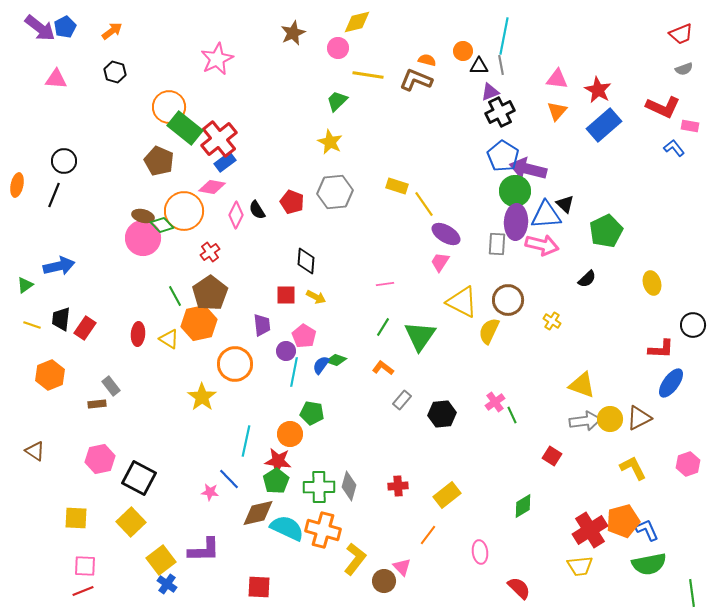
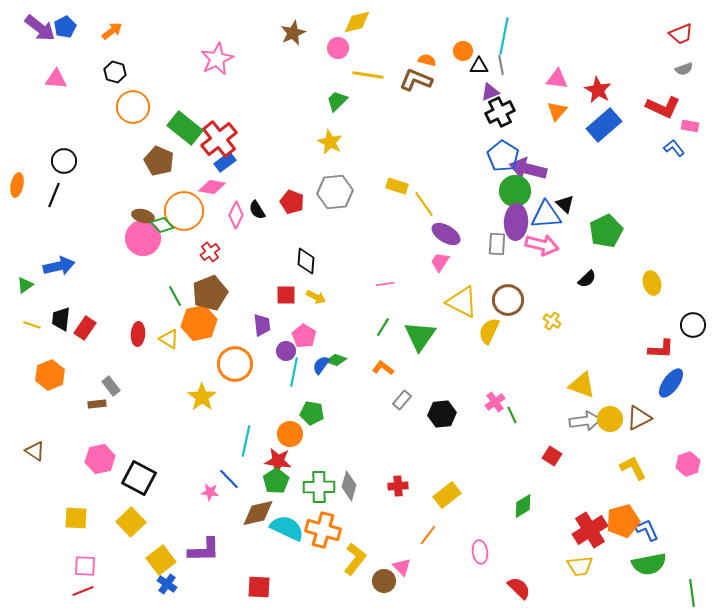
orange circle at (169, 107): moved 36 px left
brown pentagon at (210, 293): rotated 12 degrees clockwise
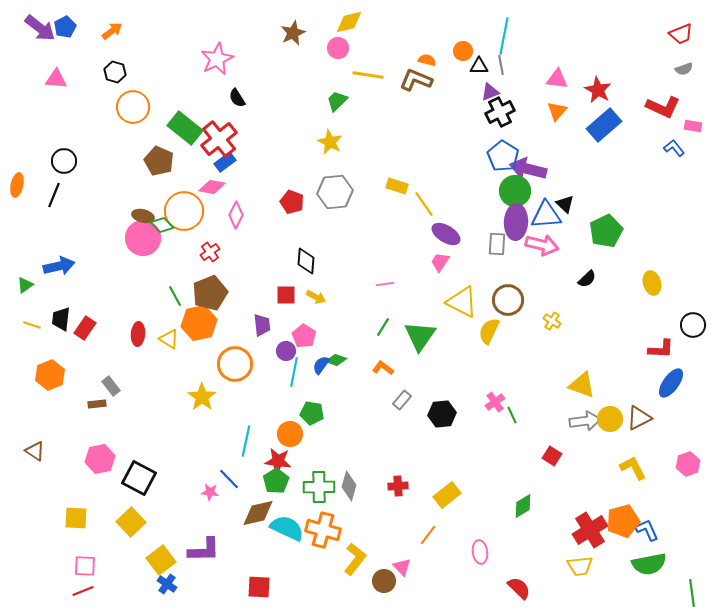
yellow diamond at (357, 22): moved 8 px left
pink rectangle at (690, 126): moved 3 px right
black semicircle at (257, 210): moved 20 px left, 112 px up
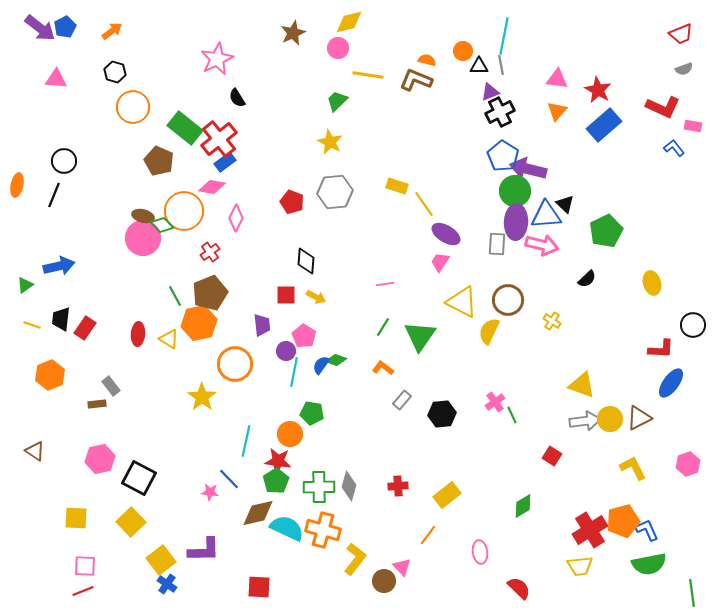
pink diamond at (236, 215): moved 3 px down
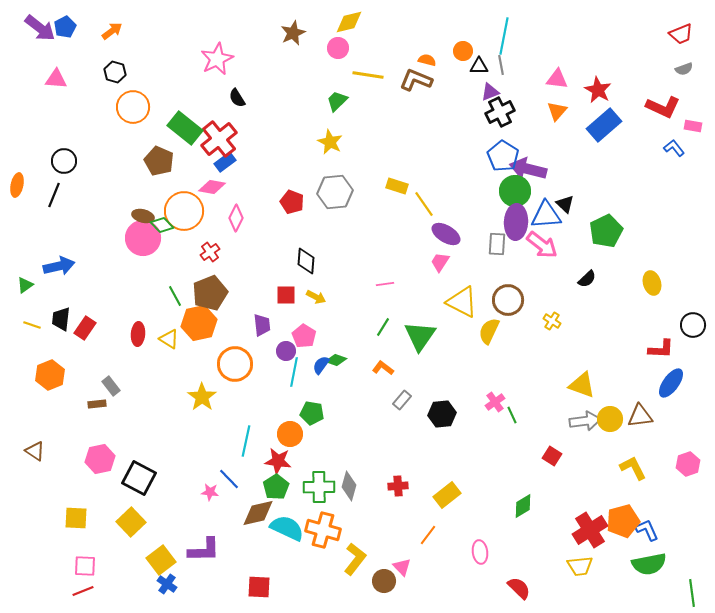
pink arrow at (542, 245): rotated 24 degrees clockwise
brown triangle at (639, 418): moved 1 px right, 2 px up; rotated 20 degrees clockwise
green pentagon at (276, 481): moved 6 px down
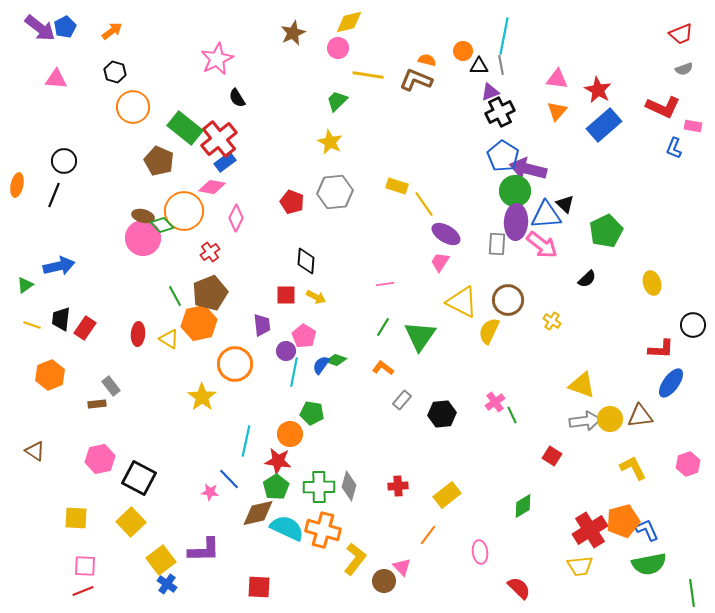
blue L-shape at (674, 148): rotated 120 degrees counterclockwise
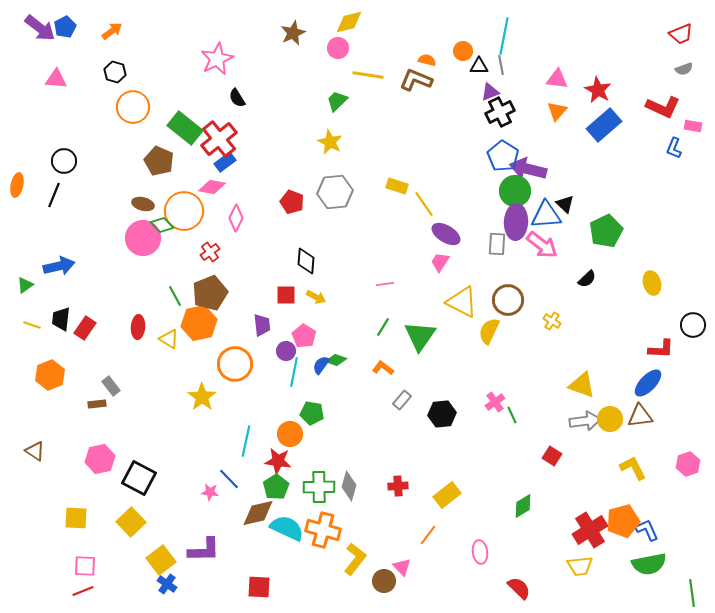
brown ellipse at (143, 216): moved 12 px up
red ellipse at (138, 334): moved 7 px up
blue ellipse at (671, 383): moved 23 px left; rotated 8 degrees clockwise
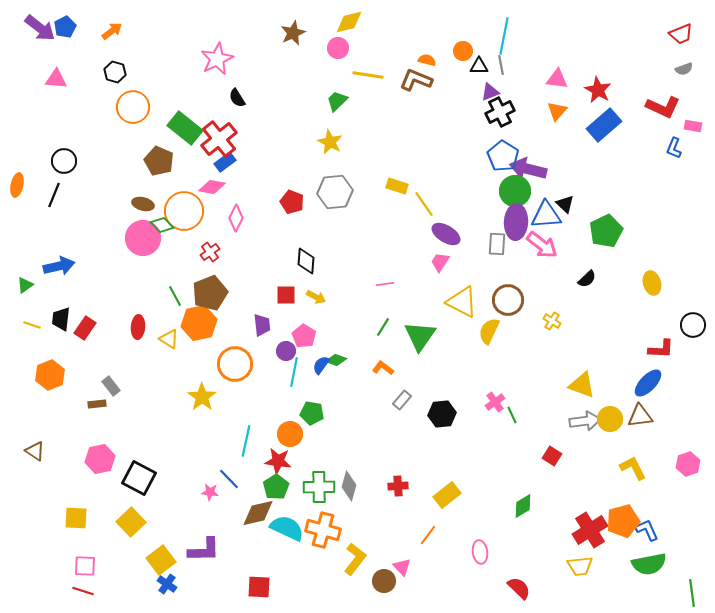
red line at (83, 591): rotated 40 degrees clockwise
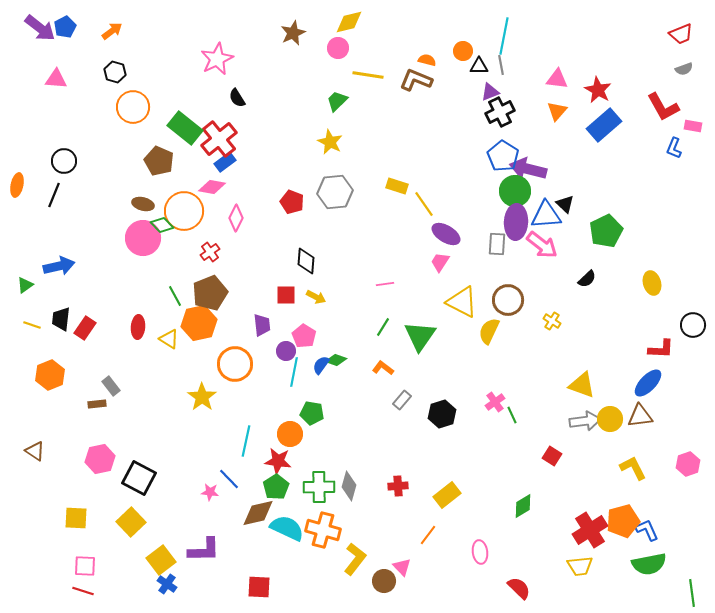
red L-shape at (663, 107): rotated 36 degrees clockwise
black hexagon at (442, 414): rotated 12 degrees counterclockwise
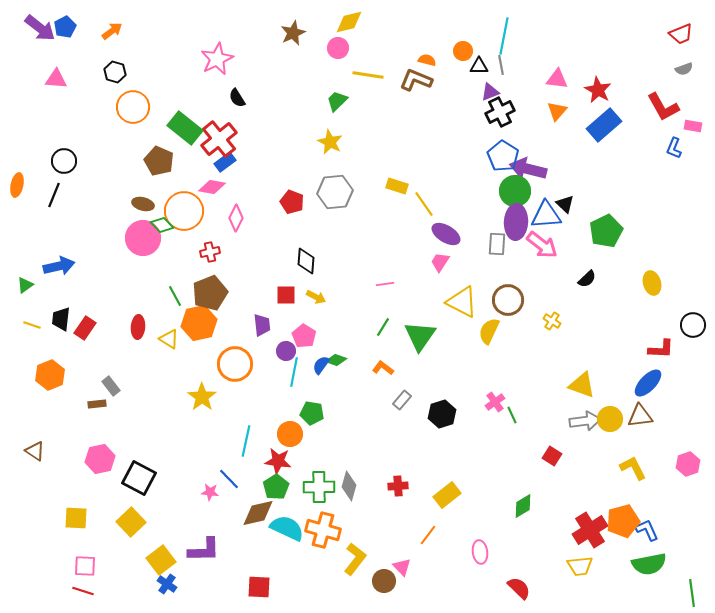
red cross at (210, 252): rotated 24 degrees clockwise
